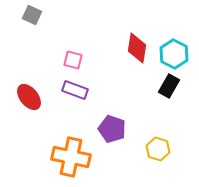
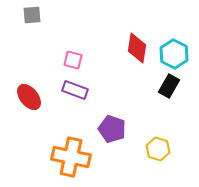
gray square: rotated 30 degrees counterclockwise
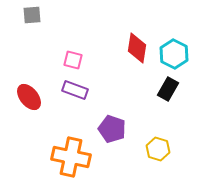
black rectangle: moved 1 px left, 3 px down
